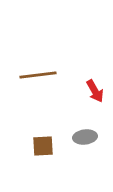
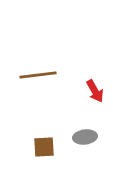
brown square: moved 1 px right, 1 px down
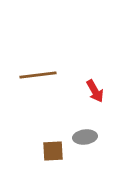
brown square: moved 9 px right, 4 px down
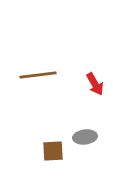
red arrow: moved 7 px up
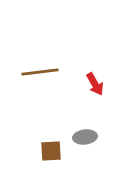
brown line: moved 2 px right, 3 px up
brown square: moved 2 px left
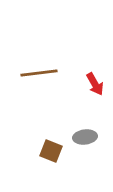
brown line: moved 1 px left, 1 px down
brown square: rotated 25 degrees clockwise
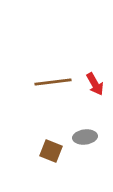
brown line: moved 14 px right, 9 px down
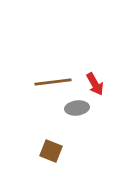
gray ellipse: moved 8 px left, 29 px up
